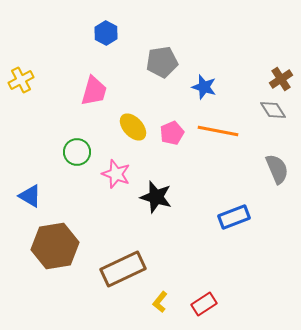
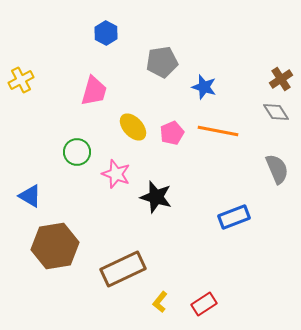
gray diamond: moved 3 px right, 2 px down
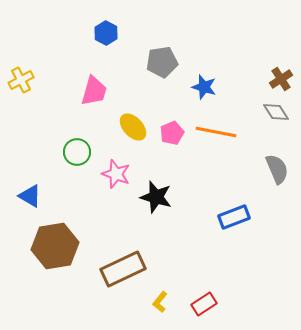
orange line: moved 2 px left, 1 px down
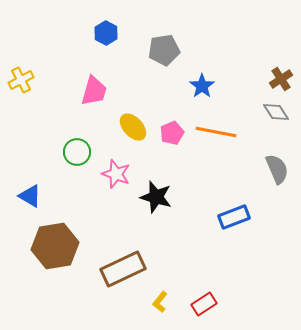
gray pentagon: moved 2 px right, 12 px up
blue star: moved 2 px left, 1 px up; rotated 20 degrees clockwise
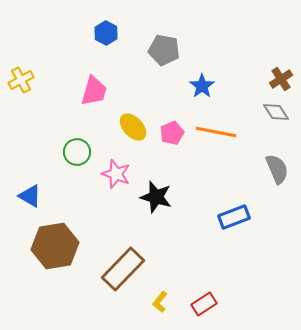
gray pentagon: rotated 20 degrees clockwise
brown rectangle: rotated 21 degrees counterclockwise
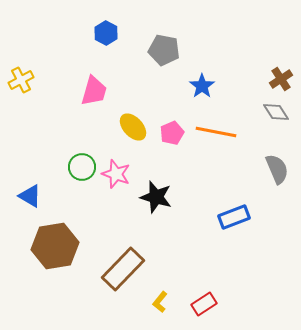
green circle: moved 5 px right, 15 px down
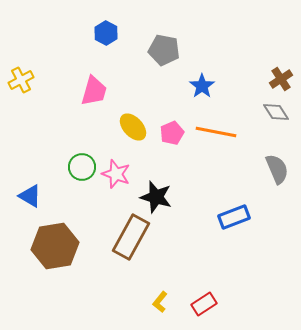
brown rectangle: moved 8 px right, 32 px up; rotated 15 degrees counterclockwise
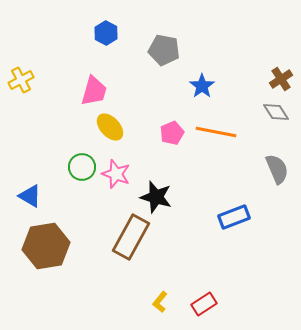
yellow ellipse: moved 23 px left
brown hexagon: moved 9 px left
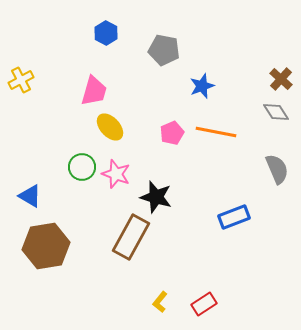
brown cross: rotated 15 degrees counterclockwise
blue star: rotated 15 degrees clockwise
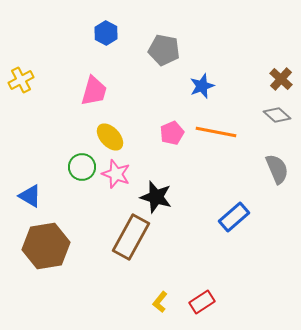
gray diamond: moved 1 px right, 3 px down; rotated 16 degrees counterclockwise
yellow ellipse: moved 10 px down
blue rectangle: rotated 20 degrees counterclockwise
red rectangle: moved 2 px left, 2 px up
